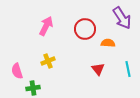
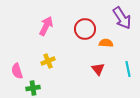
orange semicircle: moved 2 px left
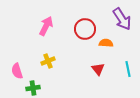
purple arrow: moved 1 px down
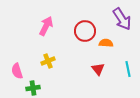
red circle: moved 2 px down
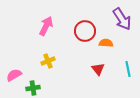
pink semicircle: moved 3 px left, 4 px down; rotated 77 degrees clockwise
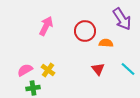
yellow cross: moved 9 px down; rotated 32 degrees counterclockwise
cyan line: rotated 35 degrees counterclockwise
pink semicircle: moved 11 px right, 5 px up
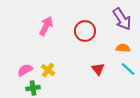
orange semicircle: moved 17 px right, 5 px down
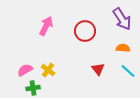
cyan line: moved 2 px down
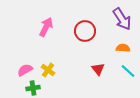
pink arrow: moved 1 px down
